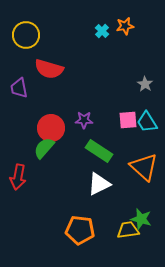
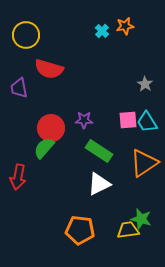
orange triangle: moved 4 px up; rotated 44 degrees clockwise
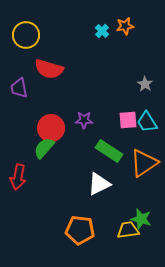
green rectangle: moved 10 px right
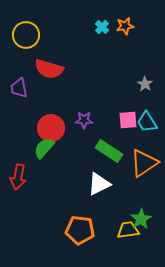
cyan cross: moved 4 px up
green star: rotated 25 degrees clockwise
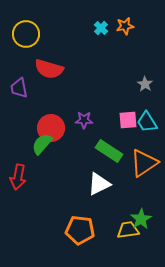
cyan cross: moved 1 px left, 1 px down
yellow circle: moved 1 px up
green semicircle: moved 2 px left, 4 px up
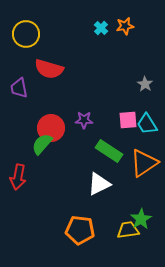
cyan trapezoid: moved 2 px down
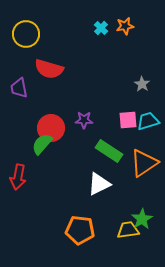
gray star: moved 3 px left
cyan trapezoid: moved 1 px right, 3 px up; rotated 105 degrees clockwise
green star: moved 1 px right
